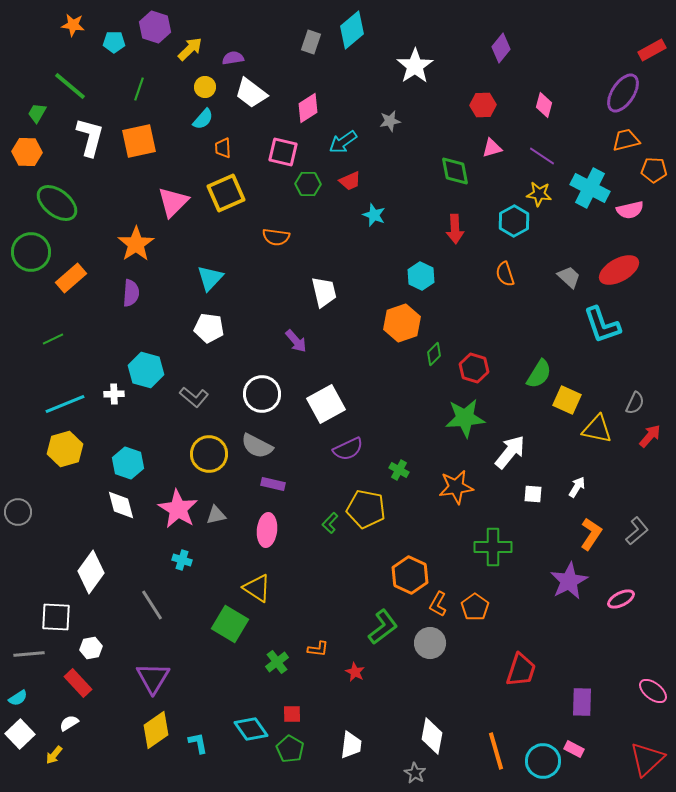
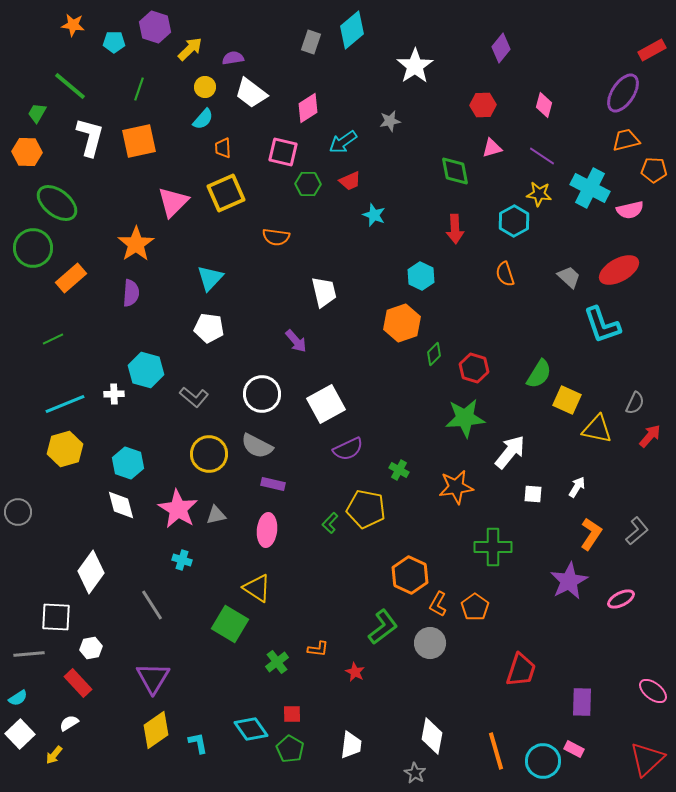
green circle at (31, 252): moved 2 px right, 4 px up
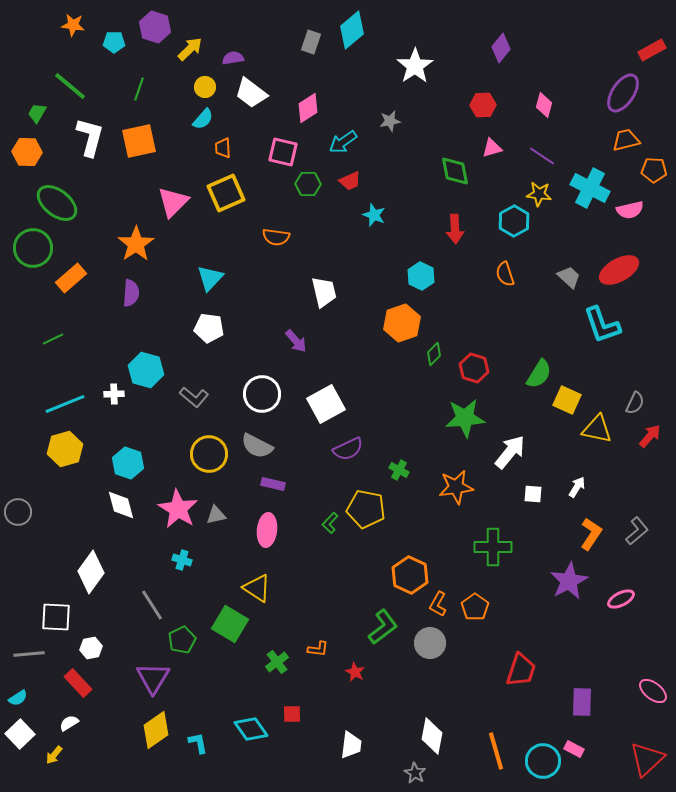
green pentagon at (290, 749): moved 108 px left, 109 px up; rotated 16 degrees clockwise
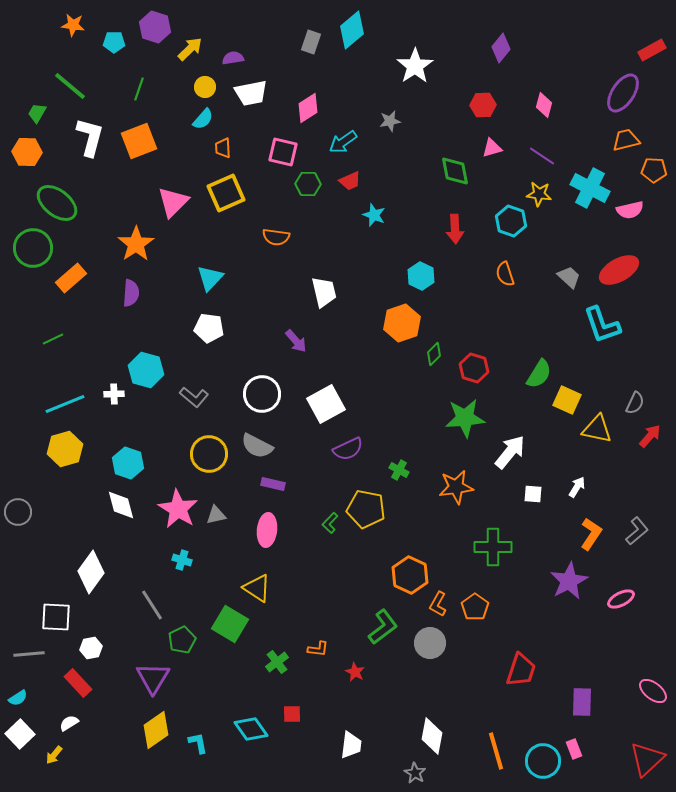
white trapezoid at (251, 93): rotated 48 degrees counterclockwise
orange square at (139, 141): rotated 9 degrees counterclockwise
cyan hexagon at (514, 221): moved 3 px left; rotated 12 degrees counterclockwise
pink rectangle at (574, 749): rotated 42 degrees clockwise
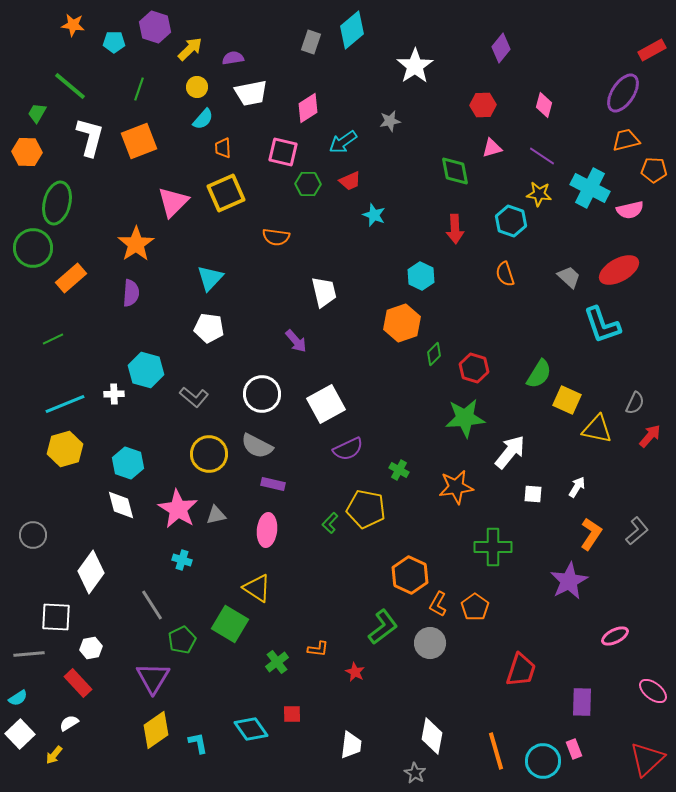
yellow circle at (205, 87): moved 8 px left
green ellipse at (57, 203): rotated 66 degrees clockwise
gray circle at (18, 512): moved 15 px right, 23 px down
pink ellipse at (621, 599): moved 6 px left, 37 px down
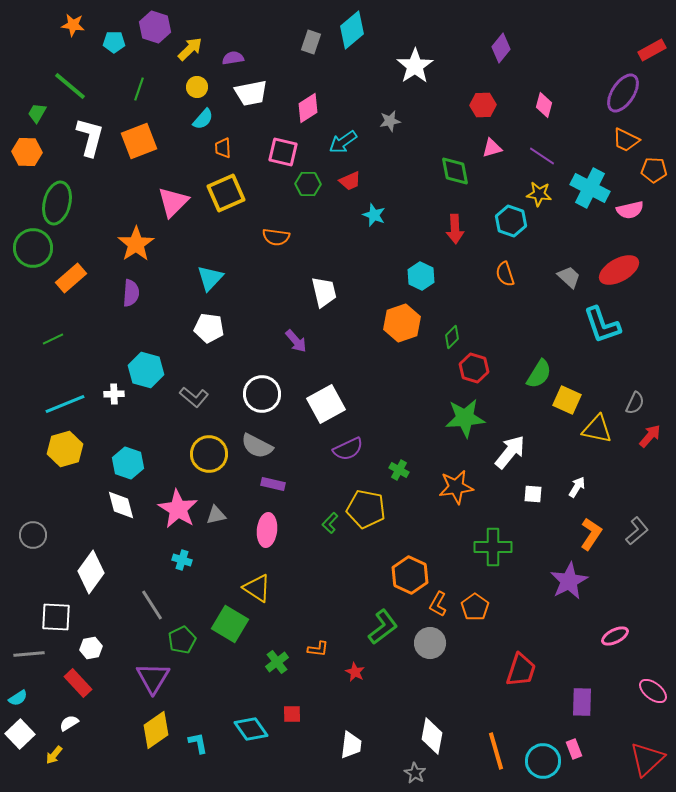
orange trapezoid at (626, 140): rotated 140 degrees counterclockwise
green diamond at (434, 354): moved 18 px right, 17 px up
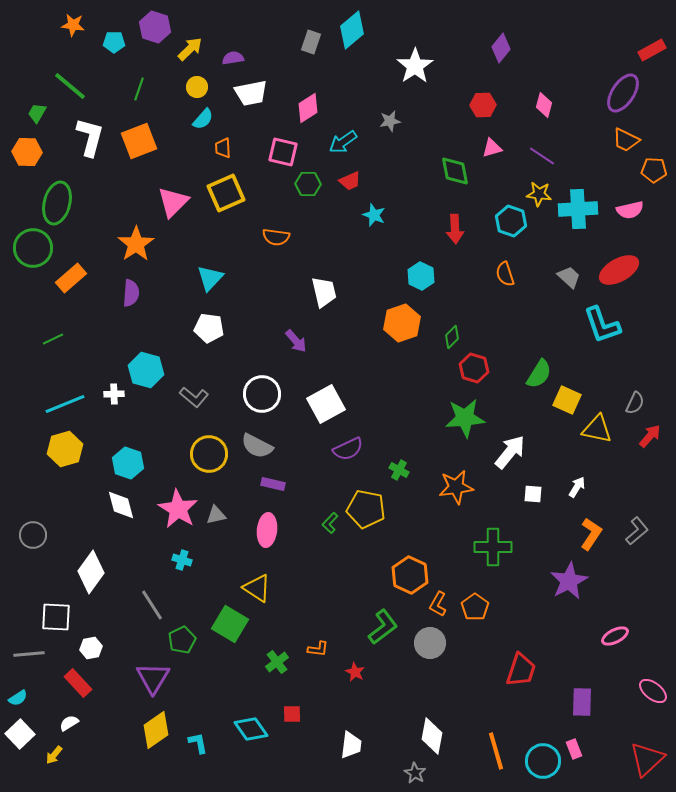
cyan cross at (590, 188): moved 12 px left, 21 px down; rotated 30 degrees counterclockwise
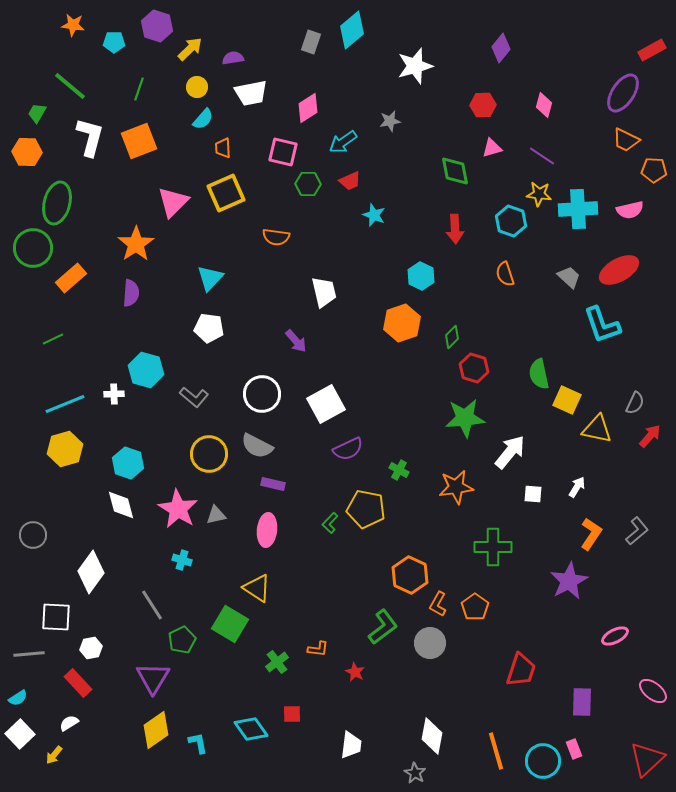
purple hexagon at (155, 27): moved 2 px right, 1 px up
white star at (415, 66): rotated 18 degrees clockwise
green semicircle at (539, 374): rotated 136 degrees clockwise
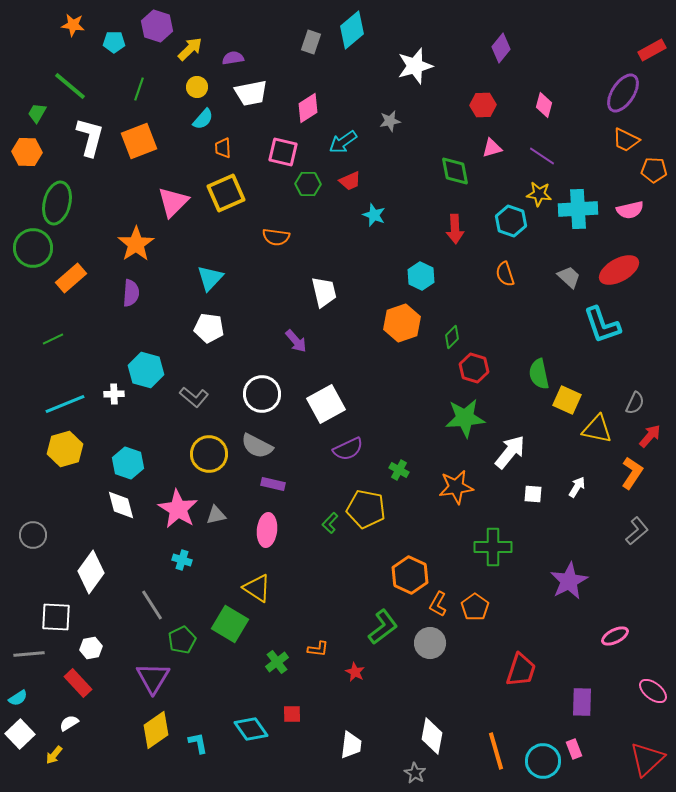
orange L-shape at (591, 534): moved 41 px right, 61 px up
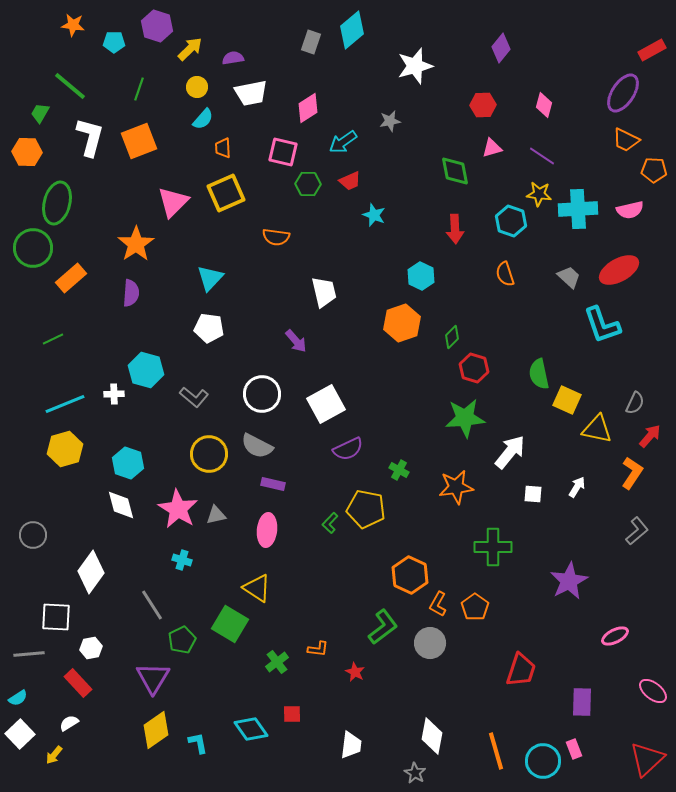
green trapezoid at (37, 113): moved 3 px right
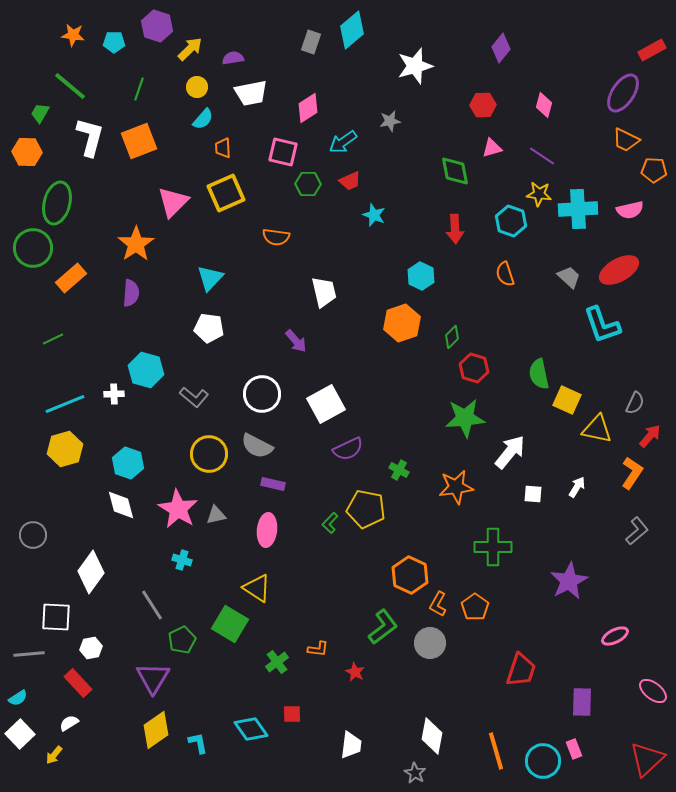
orange star at (73, 25): moved 10 px down
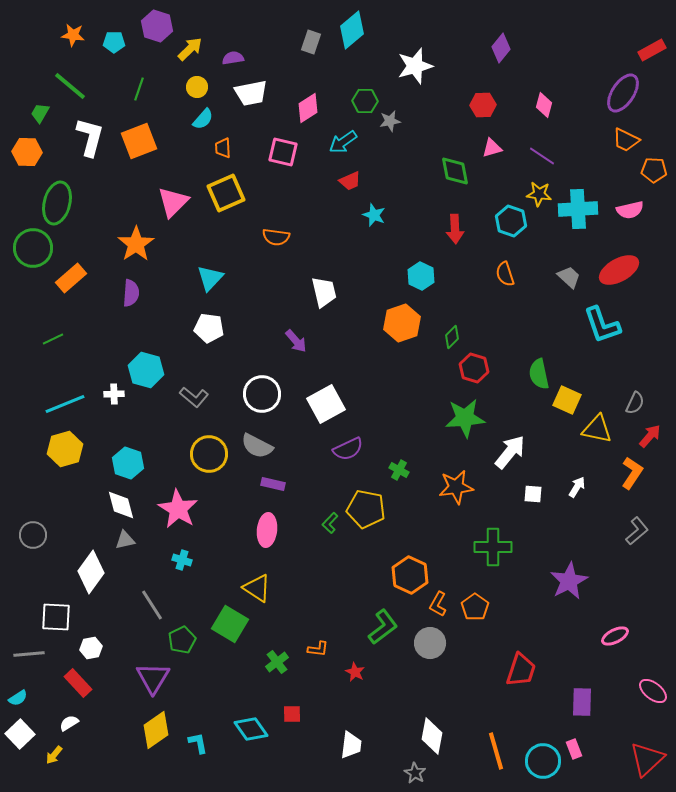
green hexagon at (308, 184): moved 57 px right, 83 px up
gray triangle at (216, 515): moved 91 px left, 25 px down
